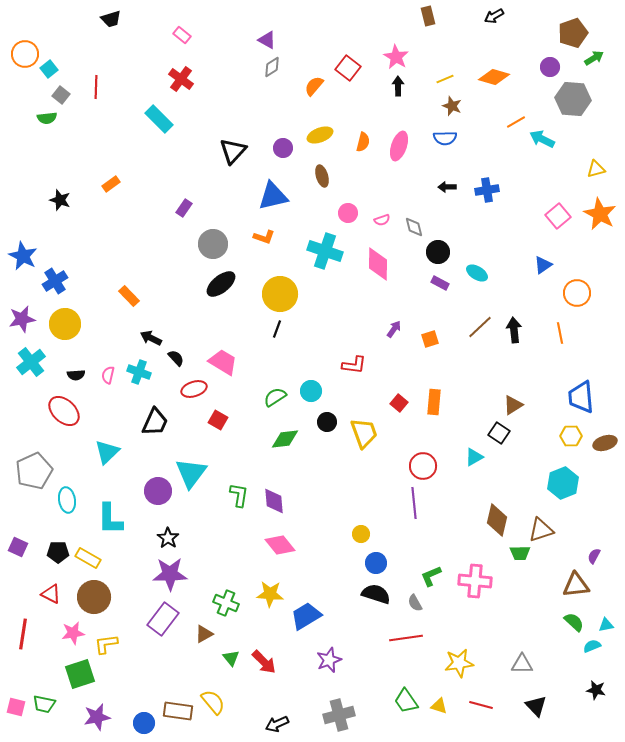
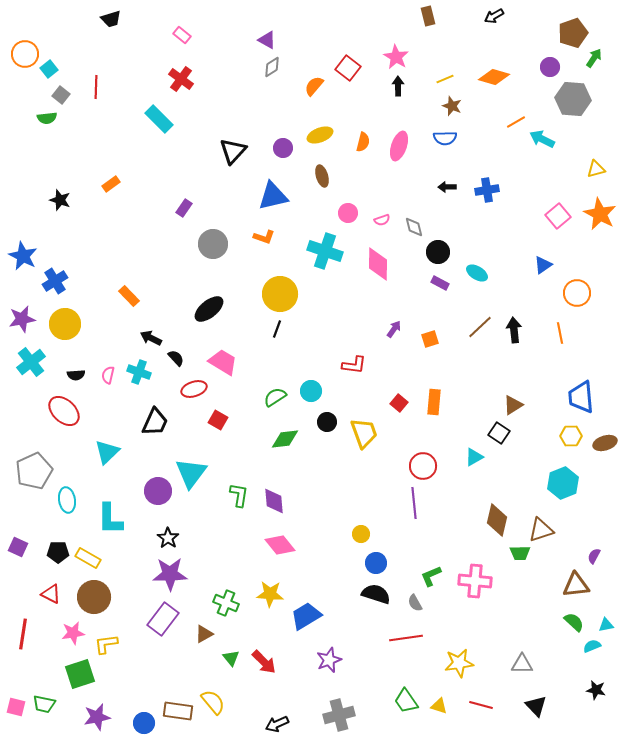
green arrow at (594, 58): rotated 24 degrees counterclockwise
black ellipse at (221, 284): moved 12 px left, 25 px down
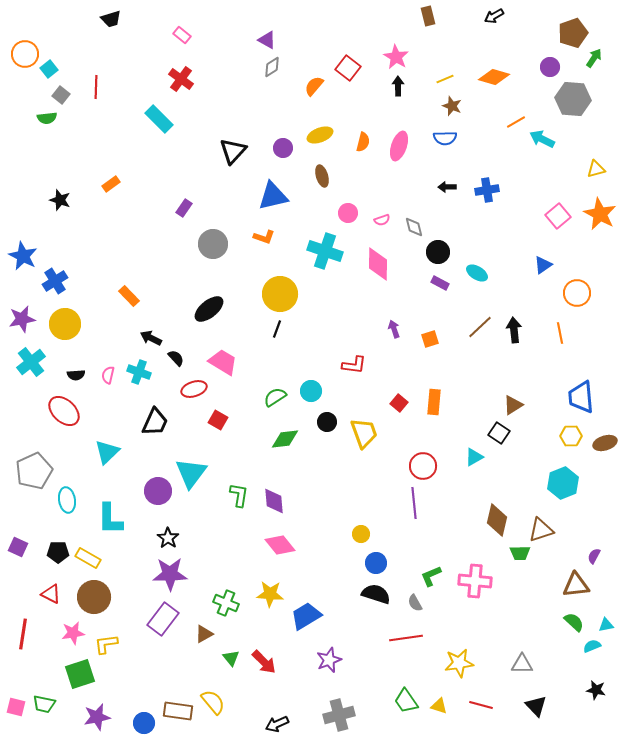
purple arrow at (394, 329): rotated 54 degrees counterclockwise
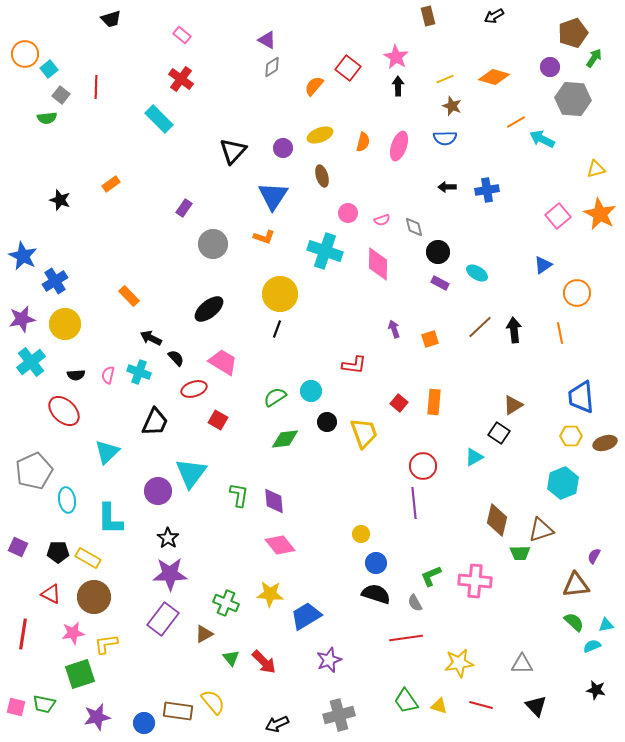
blue triangle at (273, 196): rotated 44 degrees counterclockwise
